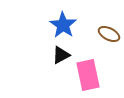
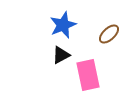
blue star: rotated 16 degrees clockwise
brown ellipse: rotated 70 degrees counterclockwise
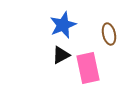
brown ellipse: rotated 60 degrees counterclockwise
pink rectangle: moved 7 px up
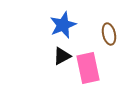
black triangle: moved 1 px right, 1 px down
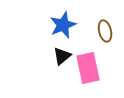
brown ellipse: moved 4 px left, 3 px up
black triangle: rotated 12 degrees counterclockwise
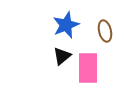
blue star: moved 3 px right
pink rectangle: rotated 12 degrees clockwise
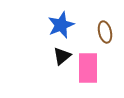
blue star: moved 5 px left
brown ellipse: moved 1 px down
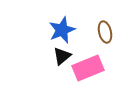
blue star: moved 1 px right, 5 px down
pink rectangle: rotated 68 degrees clockwise
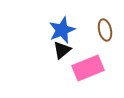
brown ellipse: moved 2 px up
black triangle: moved 6 px up
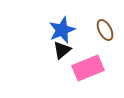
brown ellipse: rotated 15 degrees counterclockwise
